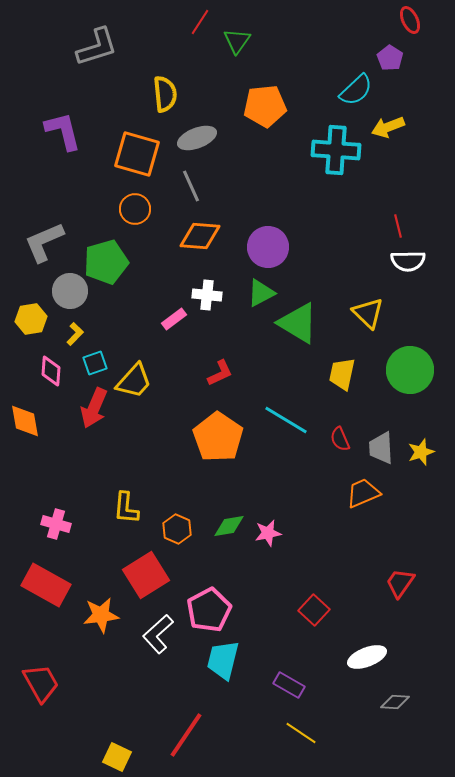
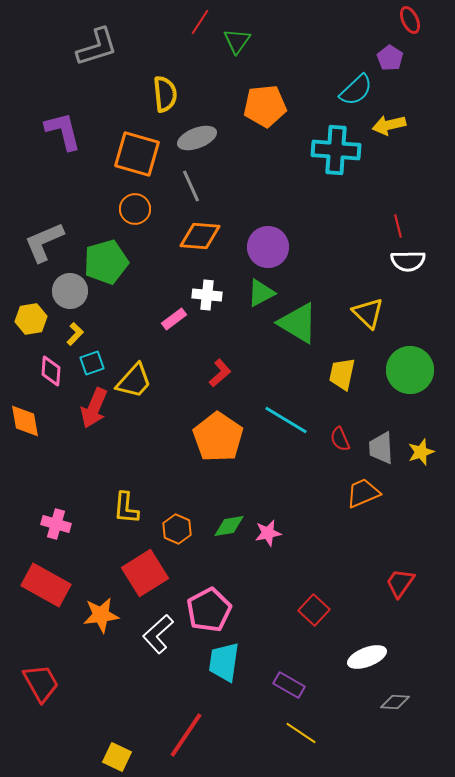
yellow arrow at (388, 127): moved 1 px right, 2 px up; rotated 8 degrees clockwise
cyan square at (95, 363): moved 3 px left
red L-shape at (220, 373): rotated 16 degrees counterclockwise
red square at (146, 575): moved 1 px left, 2 px up
cyan trapezoid at (223, 660): moved 1 px right, 2 px down; rotated 6 degrees counterclockwise
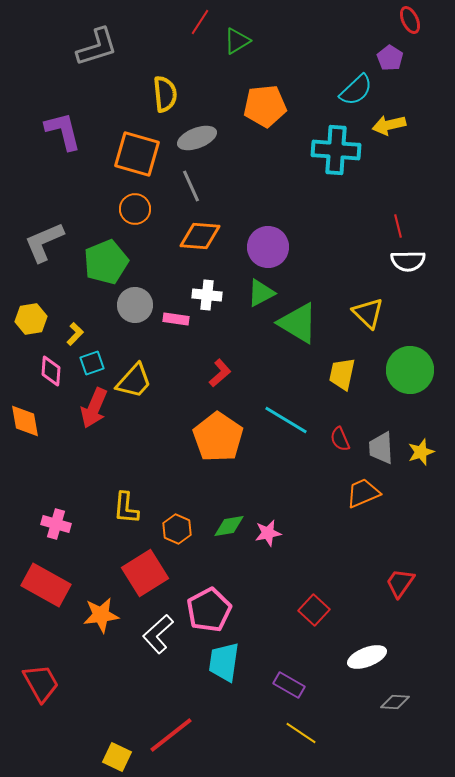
green triangle at (237, 41): rotated 24 degrees clockwise
green pentagon at (106, 262): rotated 6 degrees counterclockwise
gray circle at (70, 291): moved 65 px right, 14 px down
pink rectangle at (174, 319): moved 2 px right; rotated 45 degrees clockwise
red line at (186, 735): moved 15 px left; rotated 18 degrees clockwise
